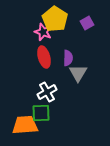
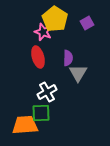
red ellipse: moved 6 px left
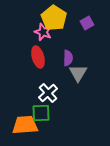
yellow pentagon: moved 1 px left, 1 px up
white cross: moved 1 px right, 1 px down; rotated 12 degrees counterclockwise
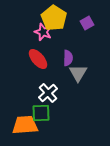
red ellipse: moved 2 px down; rotated 25 degrees counterclockwise
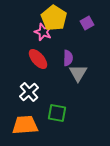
white cross: moved 19 px left, 1 px up
green square: moved 16 px right; rotated 12 degrees clockwise
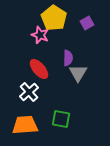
pink star: moved 3 px left, 3 px down
red ellipse: moved 1 px right, 10 px down
green square: moved 4 px right, 6 px down
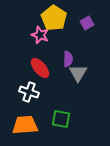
purple semicircle: moved 1 px down
red ellipse: moved 1 px right, 1 px up
white cross: rotated 30 degrees counterclockwise
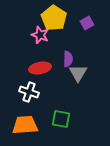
red ellipse: rotated 60 degrees counterclockwise
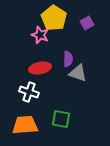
gray triangle: rotated 42 degrees counterclockwise
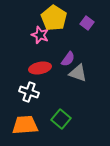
purple square: rotated 24 degrees counterclockwise
purple semicircle: rotated 35 degrees clockwise
green square: rotated 30 degrees clockwise
